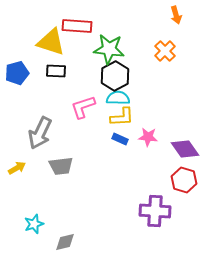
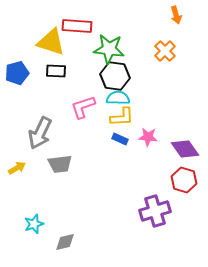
black hexagon: rotated 24 degrees counterclockwise
gray trapezoid: moved 1 px left, 2 px up
purple cross: rotated 20 degrees counterclockwise
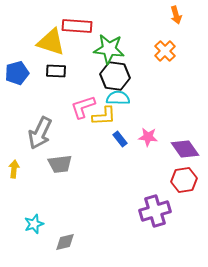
yellow L-shape: moved 18 px left, 1 px up
blue rectangle: rotated 28 degrees clockwise
yellow arrow: moved 3 px left, 1 px down; rotated 54 degrees counterclockwise
red hexagon: rotated 25 degrees counterclockwise
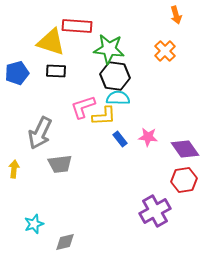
purple cross: rotated 12 degrees counterclockwise
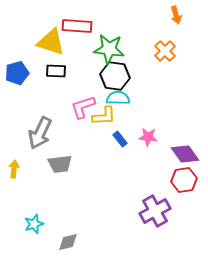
purple diamond: moved 5 px down
gray diamond: moved 3 px right
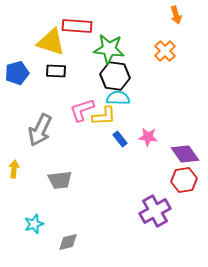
pink L-shape: moved 1 px left, 3 px down
gray arrow: moved 3 px up
gray trapezoid: moved 16 px down
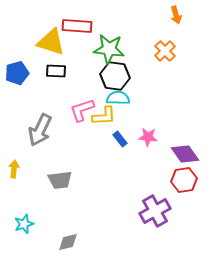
cyan star: moved 10 px left
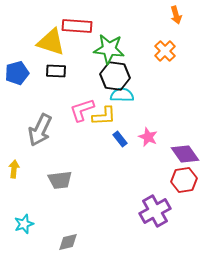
cyan semicircle: moved 4 px right, 3 px up
pink star: rotated 18 degrees clockwise
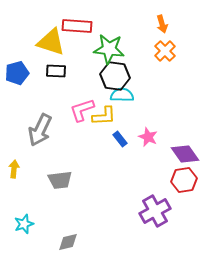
orange arrow: moved 14 px left, 9 px down
